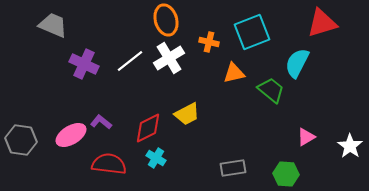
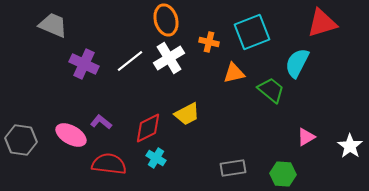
pink ellipse: rotated 60 degrees clockwise
green hexagon: moved 3 px left
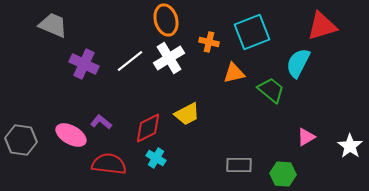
red triangle: moved 3 px down
cyan semicircle: moved 1 px right
gray rectangle: moved 6 px right, 3 px up; rotated 10 degrees clockwise
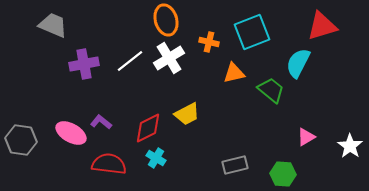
purple cross: rotated 36 degrees counterclockwise
pink ellipse: moved 2 px up
gray rectangle: moved 4 px left; rotated 15 degrees counterclockwise
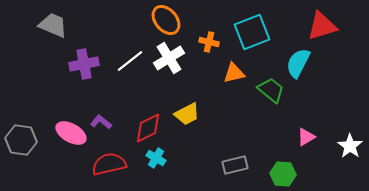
orange ellipse: rotated 24 degrees counterclockwise
red semicircle: rotated 20 degrees counterclockwise
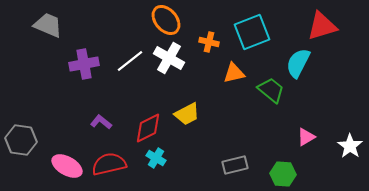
gray trapezoid: moved 5 px left
white cross: rotated 28 degrees counterclockwise
pink ellipse: moved 4 px left, 33 px down
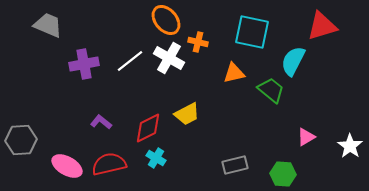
cyan square: rotated 33 degrees clockwise
orange cross: moved 11 px left
cyan semicircle: moved 5 px left, 2 px up
gray hexagon: rotated 12 degrees counterclockwise
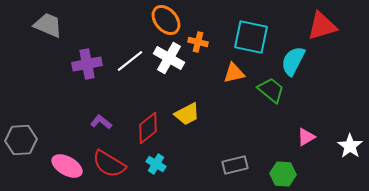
cyan square: moved 1 px left, 5 px down
purple cross: moved 3 px right
red diamond: rotated 12 degrees counterclockwise
cyan cross: moved 6 px down
red semicircle: rotated 136 degrees counterclockwise
